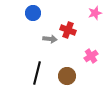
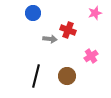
black line: moved 1 px left, 3 px down
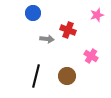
pink star: moved 2 px right, 2 px down
gray arrow: moved 3 px left
pink cross: rotated 24 degrees counterclockwise
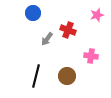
gray arrow: rotated 120 degrees clockwise
pink cross: rotated 24 degrees counterclockwise
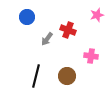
blue circle: moved 6 px left, 4 px down
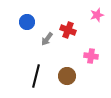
blue circle: moved 5 px down
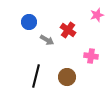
blue circle: moved 2 px right
red cross: rotated 14 degrees clockwise
gray arrow: moved 1 px down; rotated 96 degrees counterclockwise
brown circle: moved 1 px down
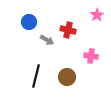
pink star: rotated 16 degrees counterclockwise
red cross: rotated 21 degrees counterclockwise
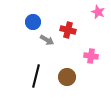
pink star: moved 1 px right, 3 px up; rotated 16 degrees counterclockwise
blue circle: moved 4 px right
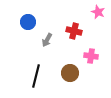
blue circle: moved 5 px left
red cross: moved 6 px right, 1 px down
gray arrow: rotated 88 degrees clockwise
brown circle: moved 3 px right, 4 px up
